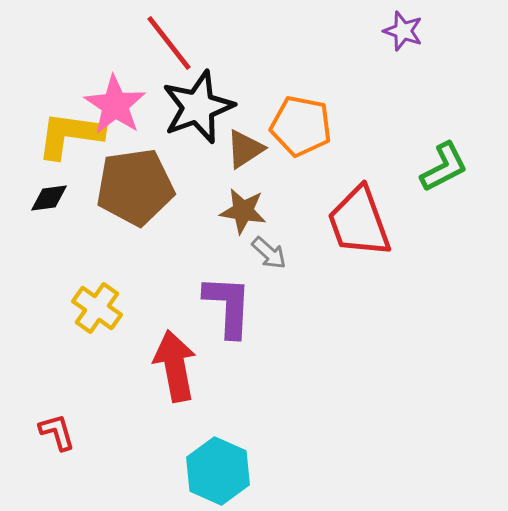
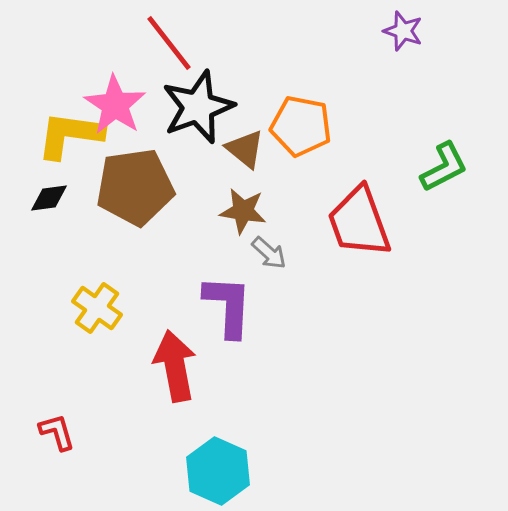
brown triangle: rotated 48 degrees counterclockwise
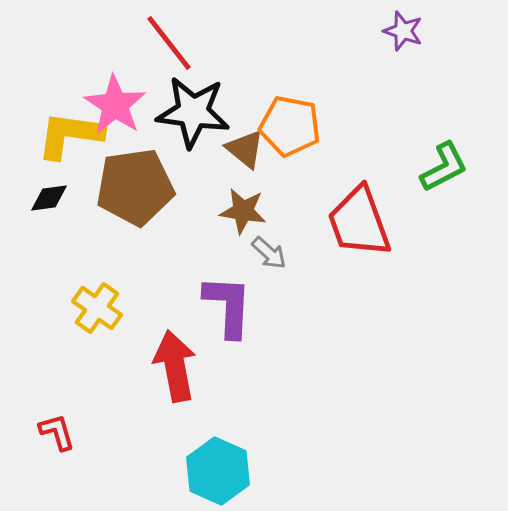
black star: moved 5 px left, 5 px down; rotated 28 degrees clockwise
orange pentagon: moved 11 px left
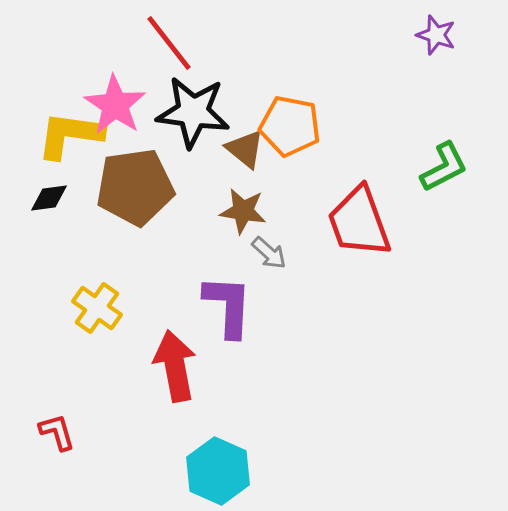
purple star: moved 33 px right, 4 px down
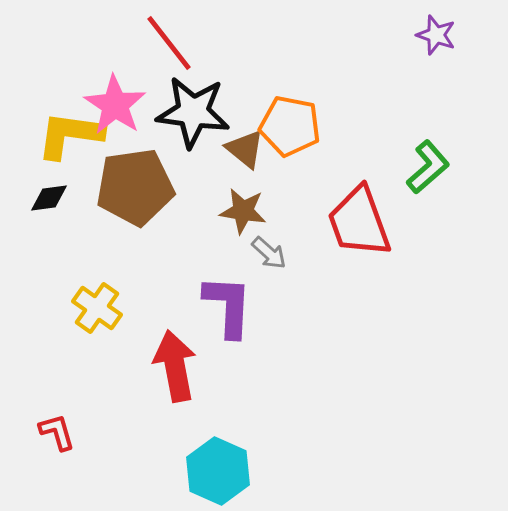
green L-shape: moved 16 px left; rotated 14 degrees counterclockwise
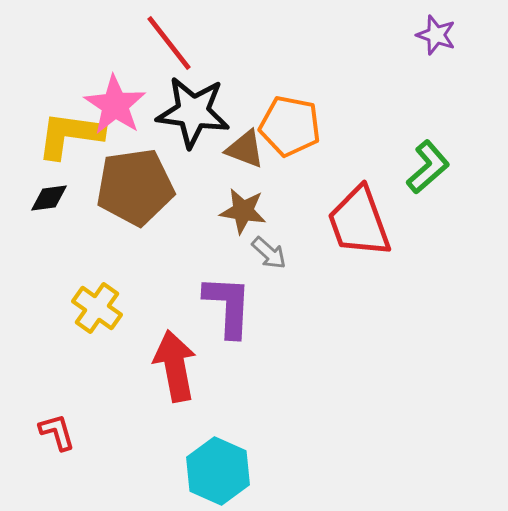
brown triangle: rotated 18 degrees counterclockwise
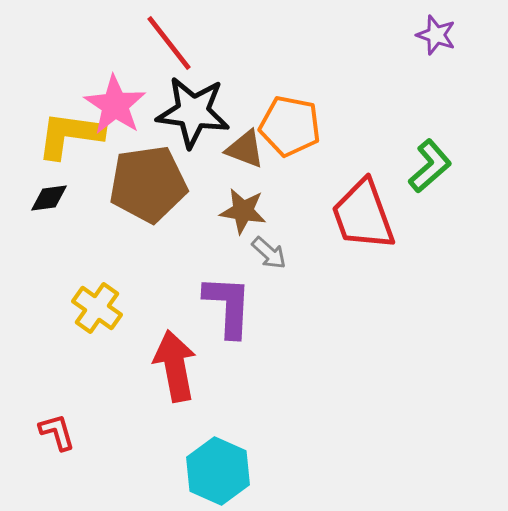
green L-shape: moved 2 px right, 1 px up
brown pentagon: moved 13 px right, 3 px up
red trapezoid: moved 4 px right, 7 px up
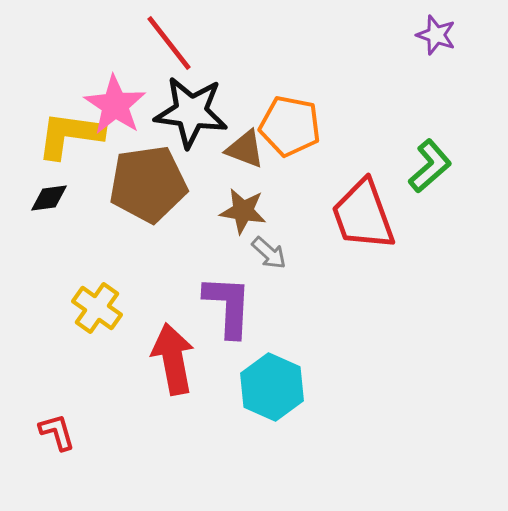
black star: moved 2 px left
red arrow: moved 2 px left, 7 px up
cyan hexagon: moved 54 px right, 84 px up
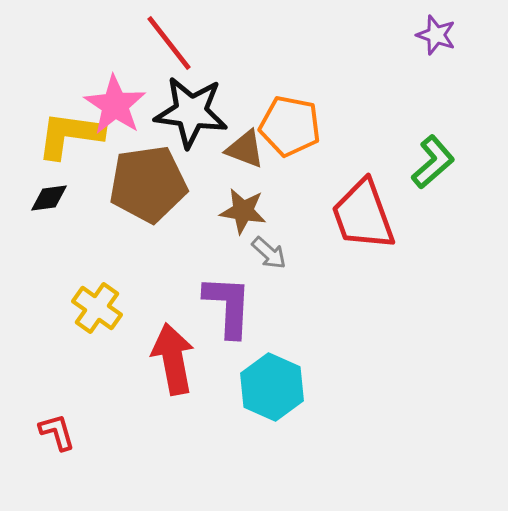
green L-shape: moved 3 px right, 4 px up
